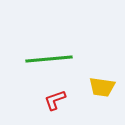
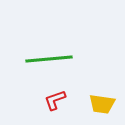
yellow trapezoid: moved 17 px down
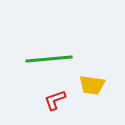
yellow trapezoid: moved 10 px left, 19 px up
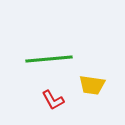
red L-shape: moved 2 px left; rotated 100 degrees counterclockwise
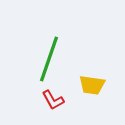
green line: rotated 66 degrees counterclockwise
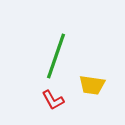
green line: moved 7 px right, 3 px up
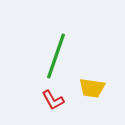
yellow trapezoid: moved 3 px down
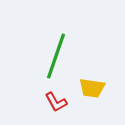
red L-shape: moved 3 px right, 2 px down
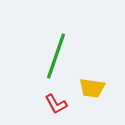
red L-shape: moved 2 px down
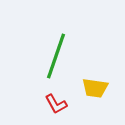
yellow trapezoid: moved 3 px right
